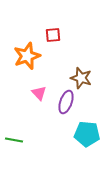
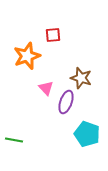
pink triangle: moved 7 px right, 5 px up
cyan pentagon: rotated 15 degrees clockwise
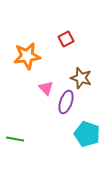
red square: moved 13 px right, 4 px down; rotated 21 degrees counterclockwise
orange star: rotated 12 degrees clockwise
green line: moved 1 px right, 1 px up
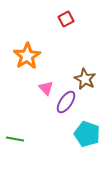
red square: moved 20 px up
orange star: rotated 24 degrees counterclockwise
brown star: moved 4 px right, 1 px down; rotated 10 degrees clockwise
purple ellipse: rotated 15 degrees clockwise
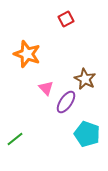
orange star: moved 2 px up; rotated 20 degrees counterclockwise
green line: rotated 48 degrees counterclockwise
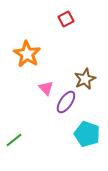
orange star: rotated 12 degrees clockwise
brown star: rotated 20 degrees clockwise
green line: moved 1 px left, 1 px down
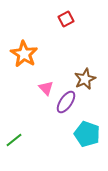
orange star: moved 3 px left
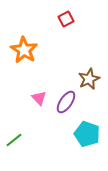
orange star: moved 4 px up
brown star: moved 4 px right
pink triangle: moved 7 px left, 10 px down
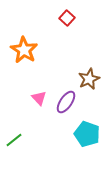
red square: moved 1 px right, 1 px up; rotated 21 degrees counterclockwise
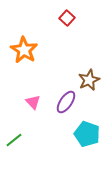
brown star: moved 1 px down
pink triangle: moved 6 px left, 4 px down
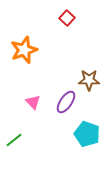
orange star: rotated 20 degrees clockwise
brown star: rotated 25 degrees clockwise
